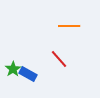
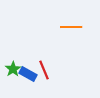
orange line: moved 2 px right, 1 px down
red line: moved 15 px left, 11 px down; rotated 18 degrees clockwise
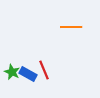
green star: moved 1 px left, 3 px down; rotated 14 degrees counterclockwise
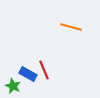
orange line: rotated 15 degrees clockwise
green star: moved 1 px right, 14 px down
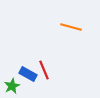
green star: moved 1 px left; rotated 21 degrees clockwise
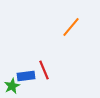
orange line: rotated 65 degrees counterclockwise
blue rectangle: moved 2 px left, 2 px down; rotated 36 degrees counterclockwise
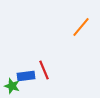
orange line: moved 10 px right
green star: rotated 28 degrees counterclockwise
